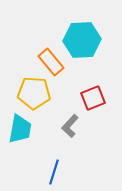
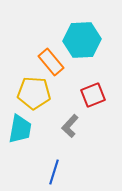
red square: moved 3 px up
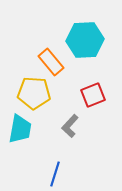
cyan hexagon: moved 3 px right
blue line: moved 1 px right, 2 px down
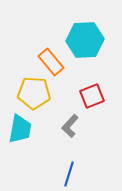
red square: moved 1 px left, 1 px down
blue line: moved 14 px right
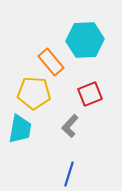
red square: moved 2 px left, 2 px up
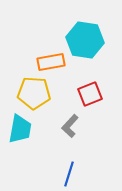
cyan hexagon: rotated 12 degrees clockwise
orange rectangle: rotated 60 degrees counterclockwise
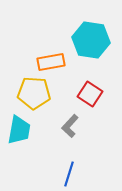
cyan hexagon: moved 6 px right
red square: rotated 35 degrees counterclockwise
cyan trapezoid: moved 1 px left, 1 px down
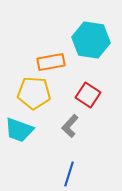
red square: moved 2 px left, 1 px down
cyan trapezoid: rotated 100 degrees clockwise
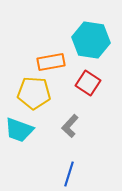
red square: moved 12 px up
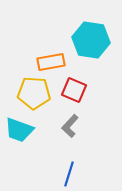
red square: moved 14 px left, 7 px down; rotated 10 degrees counterclockwise
